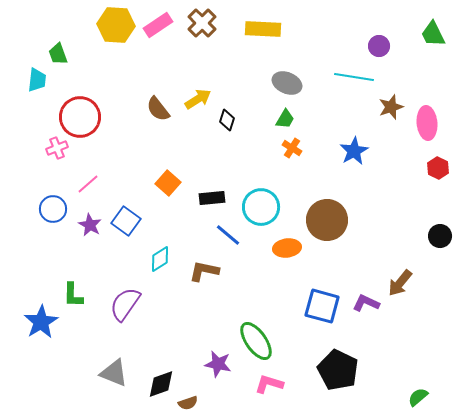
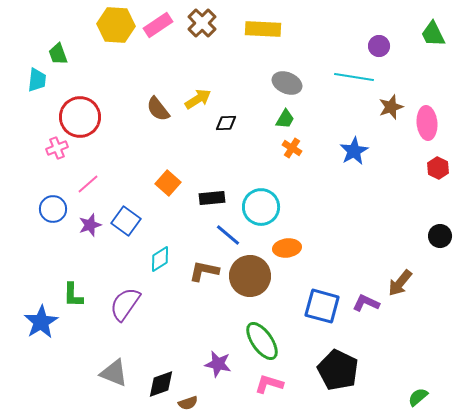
black diamond at (227, 120): moved 1 px left, 3 px down; rotated 70 degrees clockwise
brown circle at (327, 220): moved 77 px left, 56 px down
purple star at (90, 225): rotated 25 degrees clockwise
green ellipse at (256, 341): moved 6 px right
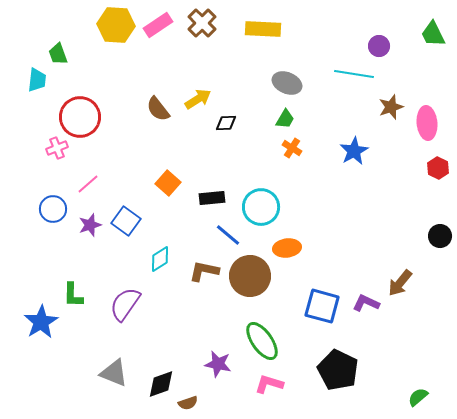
cyan line at (354, 77): moved 3 px up
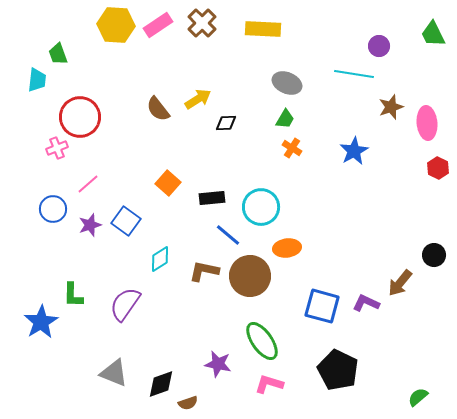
black circle at (440, 236): moved 6 px left, 19 px down
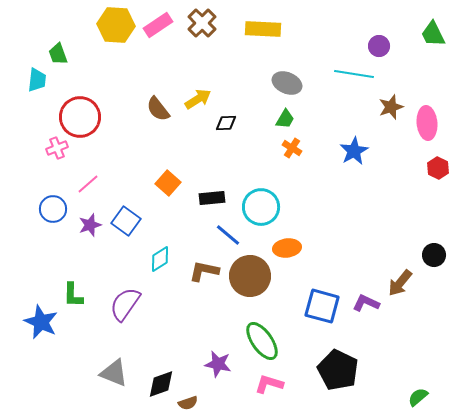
blue star at (41, 322): rotated 16 degrees counterclockwise
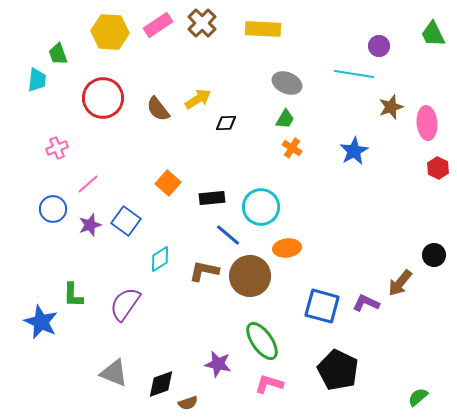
yellow hexagon at (116, 25): moved 6 px left, 7 px down
red circle at (80, 117): moved 23 px right, 19 px up
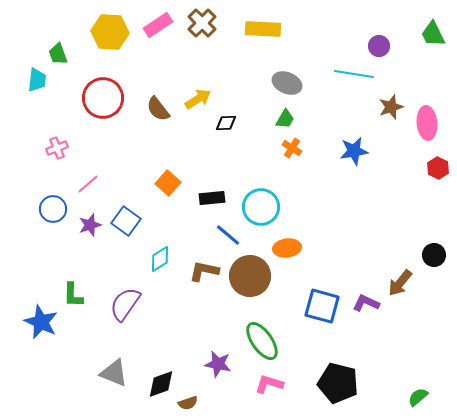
blue star at (354, 151): rotated 20 degrees clockwise
black pentagon at (338, 370): moved 13 px down; rotated 12 degrees counterclockwise
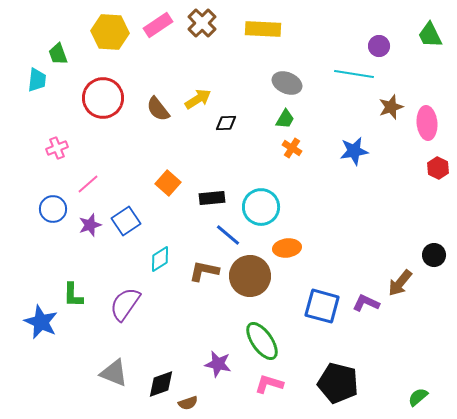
green trapezoid at (433, 34): moved 3 px left, 1 px down
blue square at (126, 221): rotated 20 degrees clockwise
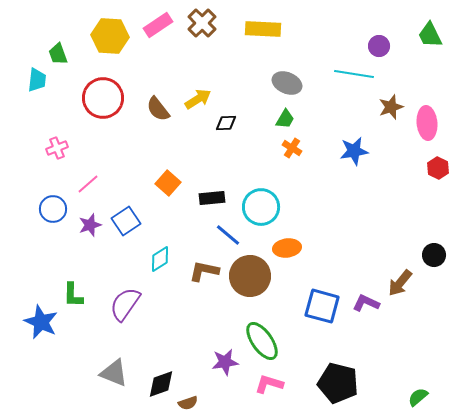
yellow hexagon at (110, 32): moved 4 px down
purple star at (218, 364): moved 7 px right, 2 px up; rotated 20 degrees counterclockwise
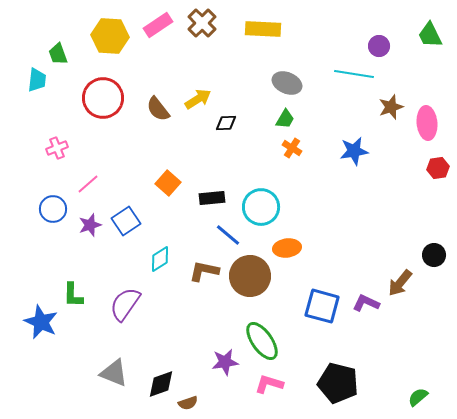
red hexagon at (438, 168): rotated 25 degrees clockwise
